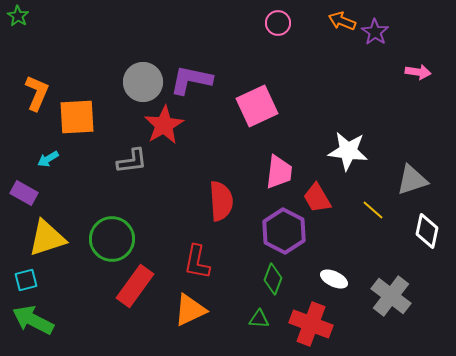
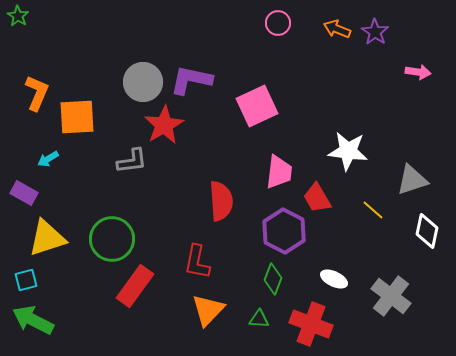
orange arrow: moved 5 px left, 8 px down
orange triangle: moved 18 px right; rotated 21 degrees counterclockwise
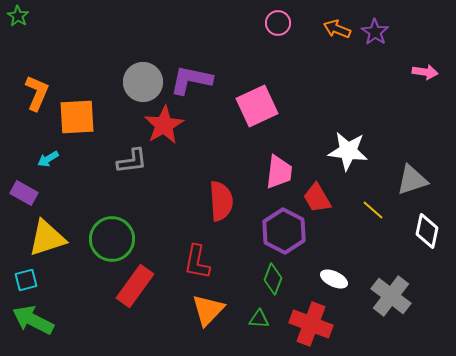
pink arrow: moved 7 px right
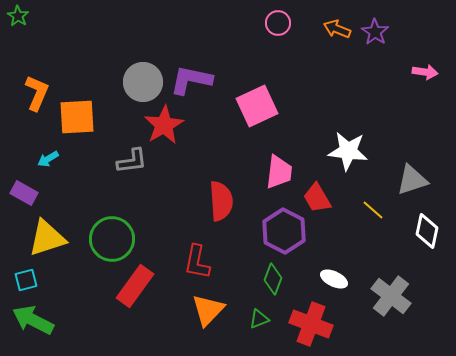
green triangle: rotated 25 degrees counterclockwise
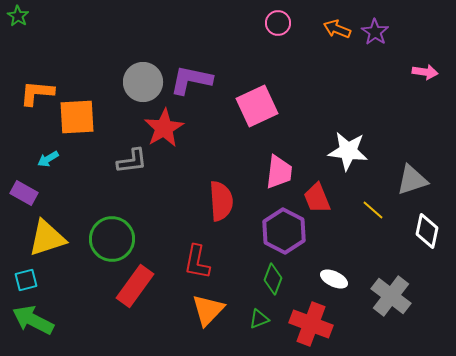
orange L-shape: rotated 108 degrees counterclockwise
red star: moved 3 px down
red trapezoid: rotated 8 degrees clockwise
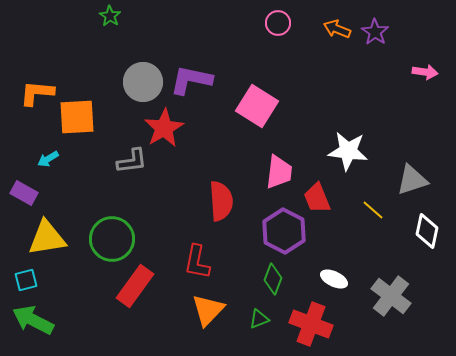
green star: moved 92 px right
pink square: rotated 33 degrees counterclockwise
yellow triangle: rotated 9 degrees clockwise
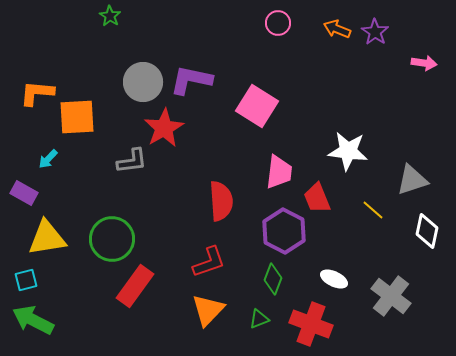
pink arrow: moved 1 px left, 9 px up
cyan arrow: rotated 15 degrees counterclockwise
red L-shape: moved 12 px right; rotated 120 degrees counterclockwise
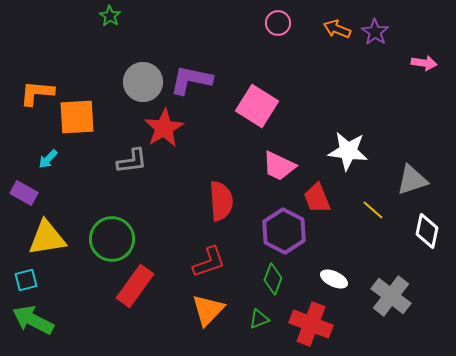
pink trapezoid: moved 6 px up; rotated 108 degrees clockwise
